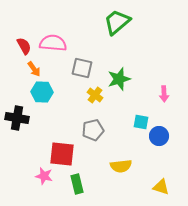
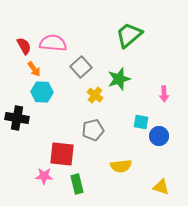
green trapezoid: moved 12 px right, 13 px down
gray square: moved 1 px left, 1 px up; rotated 35 degrees clockwise
pink star: rotated 12 degrees counterclockwise
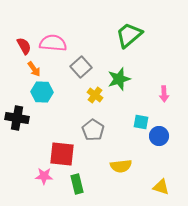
gray pentagon: rotated 25 degrees counterclockwise
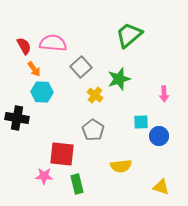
cyan square: rotated 14 degrees counterclockwise
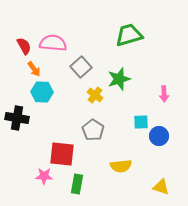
green trapezoid: rotated 24 degrees clockwise
green rectangle: rotated 24 degrees clockwise
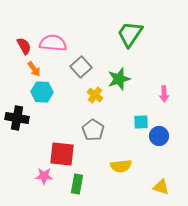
green trapezoid: moved 1 px right, 1 px up; rotated 40 degrees counterclockwise
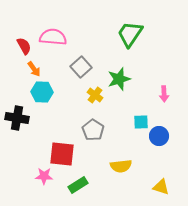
pink semicircle: moved 6 px up
green rectangle: moved 1 px right, 1 px down; rotated 48 degrees clockwise
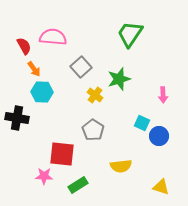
pink arrow: moved 1 px left, 1 px down
cyan square: moved 1 px right, 1 px down; rotated 28 degrees clockwise
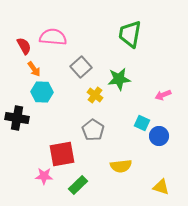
green trapezoid: rotated 24 degrees counterclockwise
green star: rotated 10 degrees clockwise
pink arrow: rotated 70 degrees clockwise
red square: rotated 16 degrees counterclockwise
green rectangle: rotated 12 degrees counterclockwise
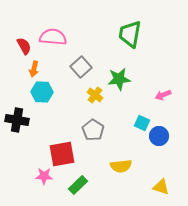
orange arrow: rotated 49 degrees clockwise
black cross: moved 2 px down
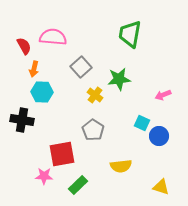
black cross: moved 5 px right
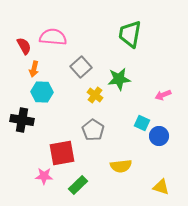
red square: moved 1 px up
